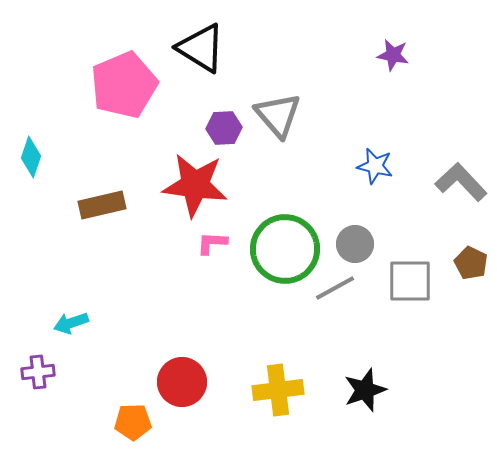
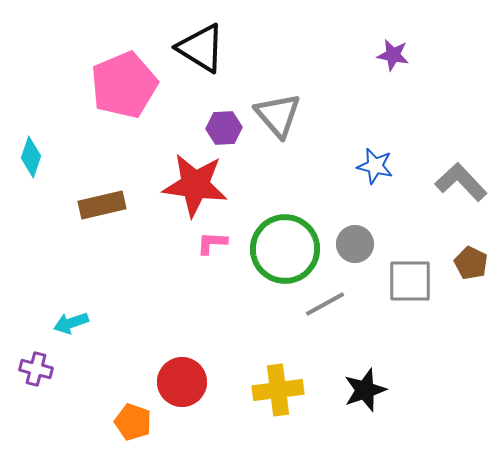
gray line: moved 10 px left, 16 px down
purple cross: moved 2 px left, 3 px up; rotated 20 degrees clockwise
orange pentagon: rotated 21 degrees clockwise
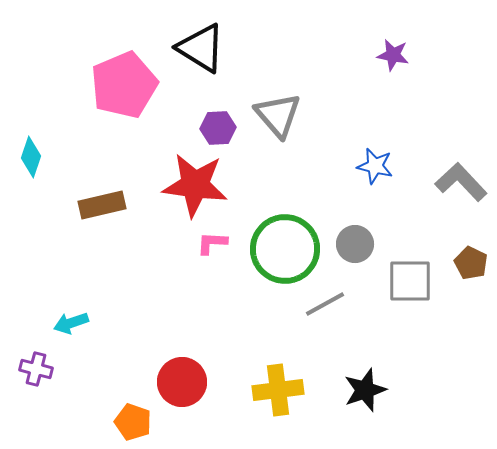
purple hexagon: moved 6 px left
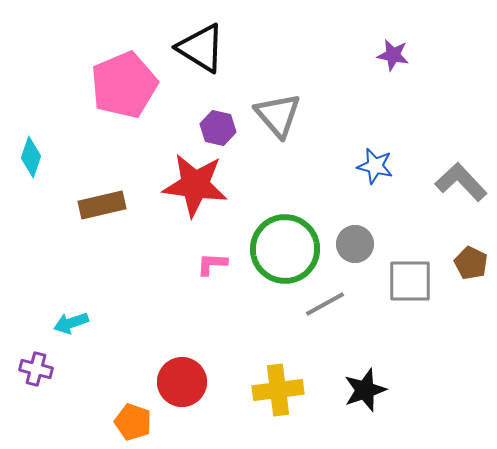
purple hexagon: rotated 16 degrees clockwise
pink L-shape: moved 21 px down
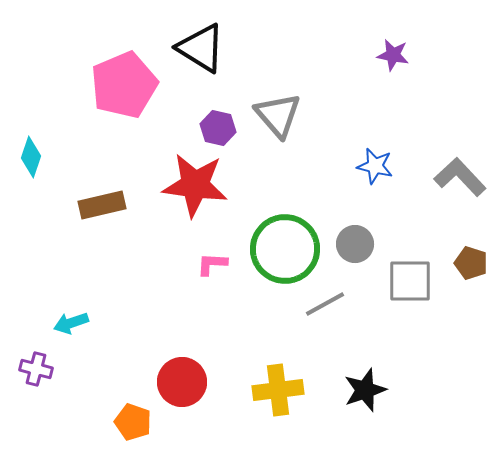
gray L-shape: moved 1 px left, 5 px up
brown pentagon: rotated 8 degrees counterclockwise
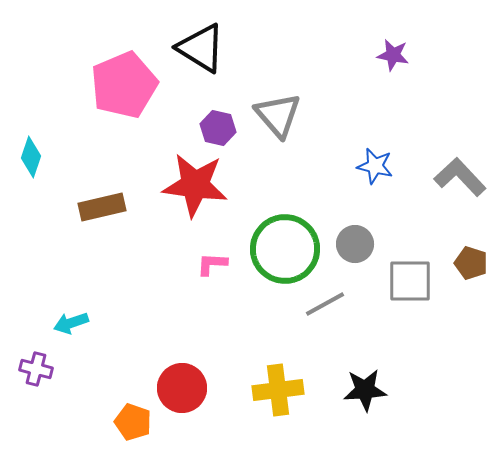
brown rectangle: moved 2 px down
red circle: moved 6 px down
black star: rotated 15 degrees clockwise
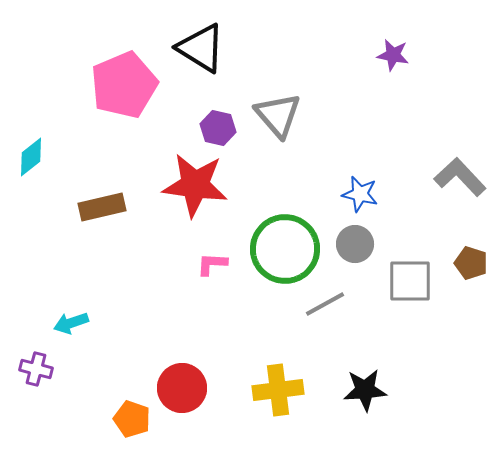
cyan diamond: rotated 33 degrees clockwise
blue star: moved 15 px left, 28 px down
orange pentagon: moved 1 px left, 3 px up
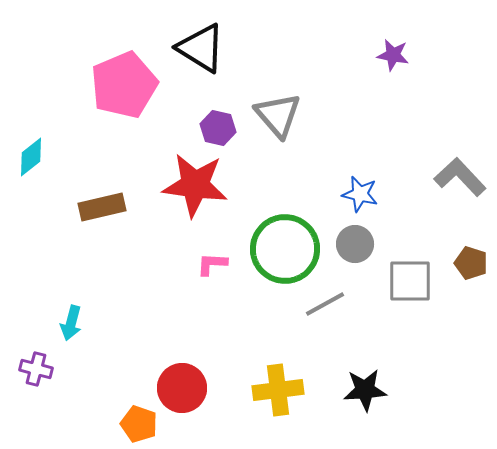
cyan arrow: rotated 56 degrees counterclockwise
orange pentagon: moved 7 px right, 5 px down
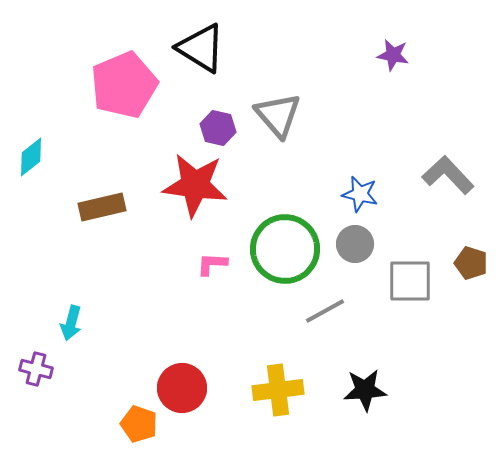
gray L-shape: moved 12 px left, 2 px up
gray line: moved 7 px down
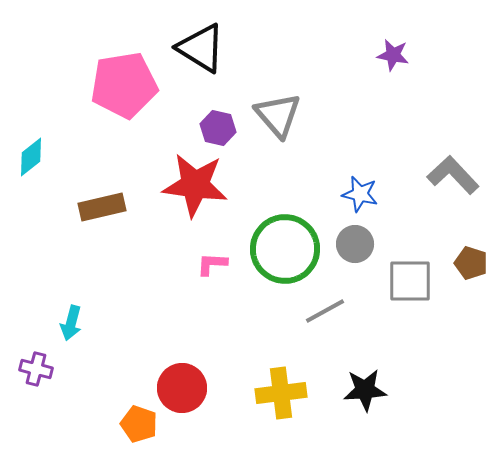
pink pentagon: rotated 14 degrees clockwise
gray L-shape: moved 5 px right
yellow cross: moved 3 px right, 3 px down
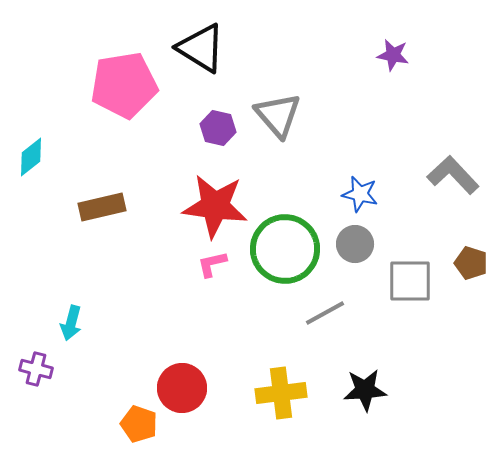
red star: moved 20 px right, 21 px down
pink L-shape: rotated 16 degrees counterclockwise
gray line: moved 2 px down
